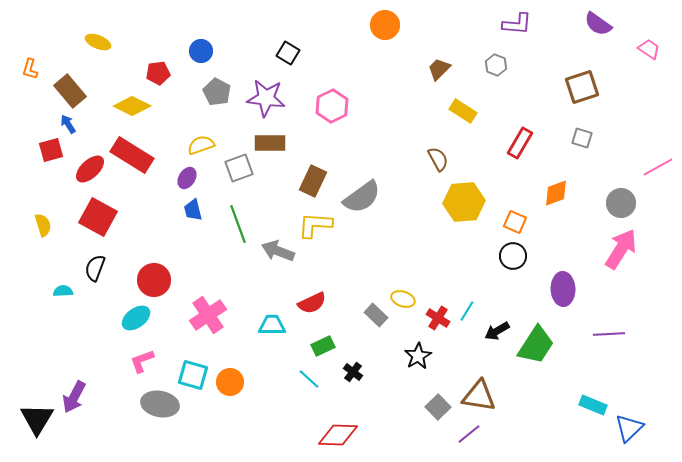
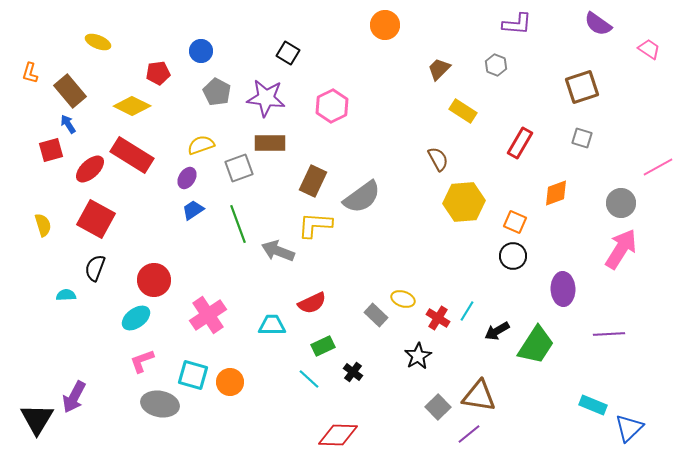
orange L-shape at (30, 69): moved 4 px down
blue trapezoid at (193, 210): rotated 70 degrees clockwise
red square at (98, 217): moved 2 px left, 2 px down
cyan semicircle at (63, 291): moved 3 px right, 4 px down
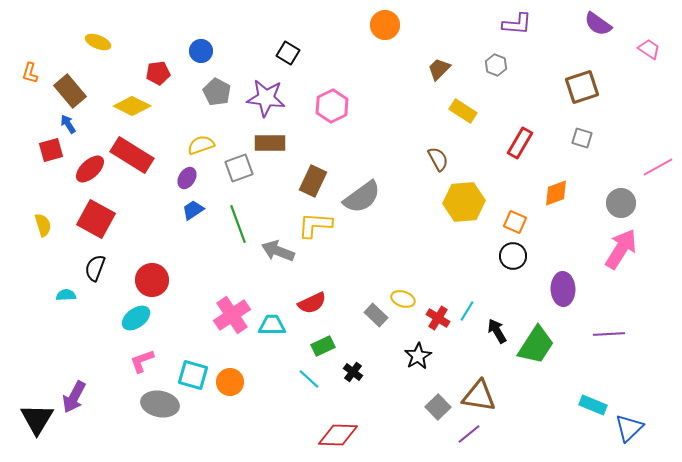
red circle at (154, 280): moved 2 px left
pink cross at (208, 315): moved 24 px right
black arrow at (497, 331): rotated 90 degrees clockwise
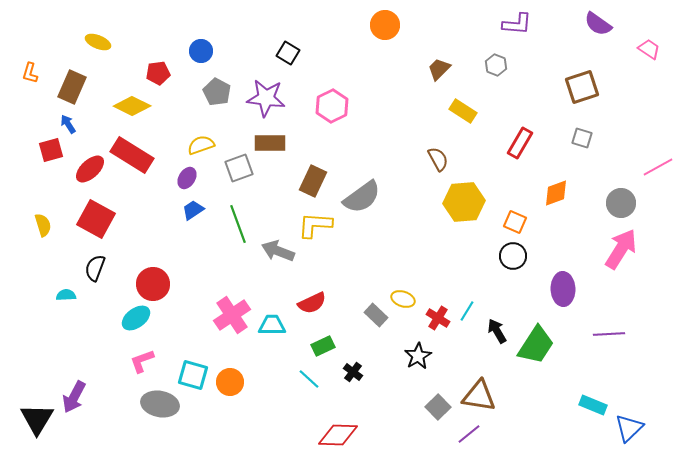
brown rectangle at (70, 91): moved 2 px right, 4 px up; rotated 64 degrees clockwise
red circle at (152, 280): moved 1 px right, 4 px down
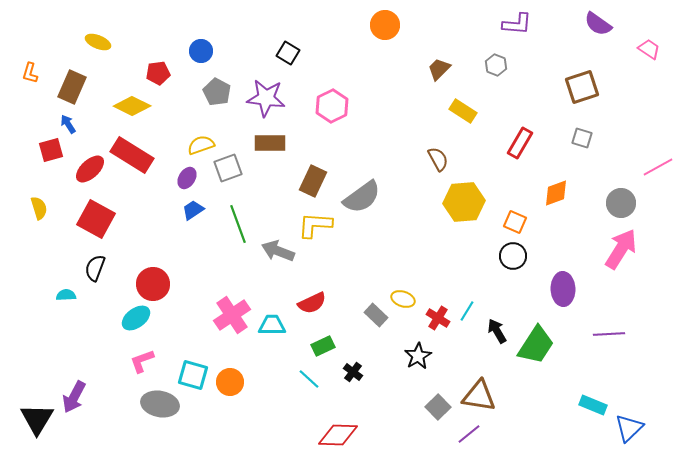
gray square at (239, 168): moved 11 px left
yellow semicircle at (43, 225): moved 4 px left, 17 px up
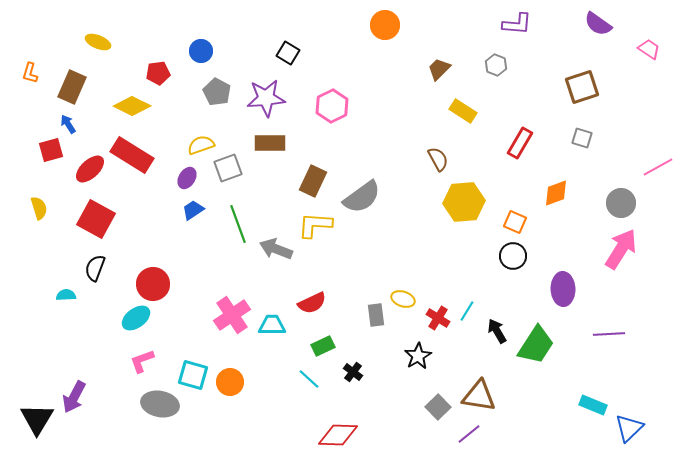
purple star at (266, 98): rotated 12 degrees counterclockwise
gray arrow at (278, 251): moved 2 px left, 2 px up
gray rectangle at (376, 315): rotated 40 degrees clockwise
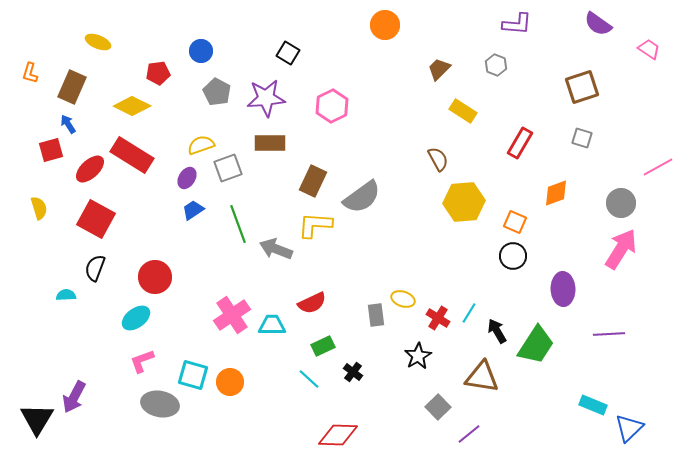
red circle at (153, 284): moved 2 px right, 7 px up
cyan line at (467, 311): moved 2 px right, 2 px down
brown triangle at (479, 396): moved 3 px right, 19 px up
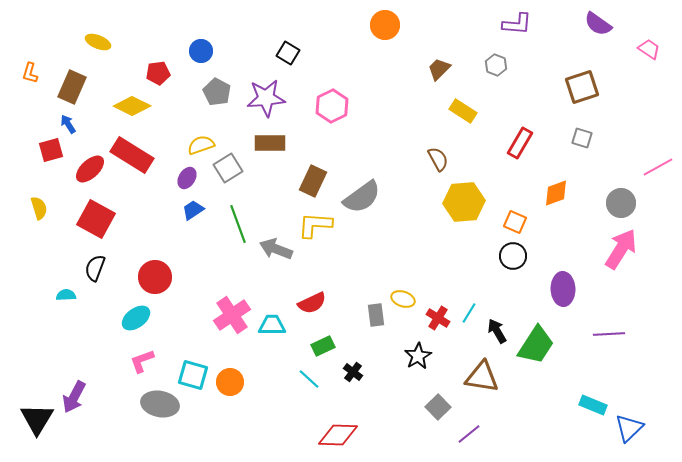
gray square at (228, 168): rotated 12 degrees counterclockwise
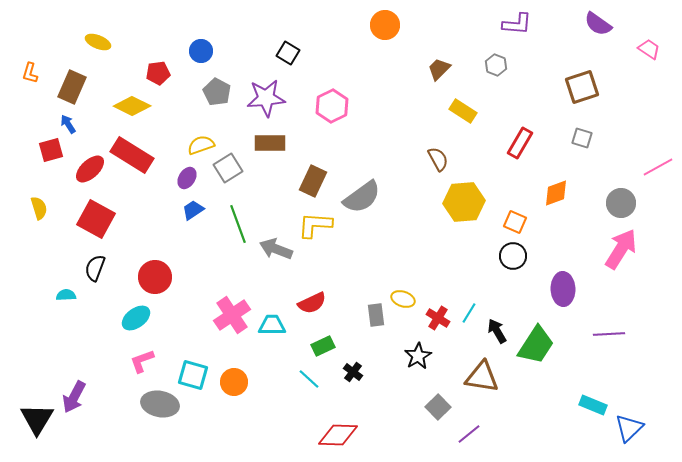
orange circle at (230, 382): moved 4 px right
